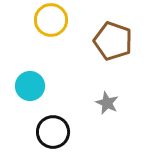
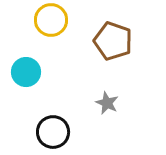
cyan circle: moved 4 px left, 14 px up
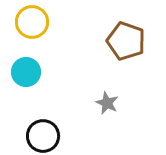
yellow circle: moved 19 px left, 2 px down
brown pentagon: moved 13 px right
black circle: moved 10 px left, 4 px down
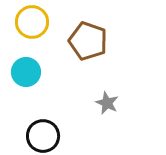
brown pentagon: moved 38 px left
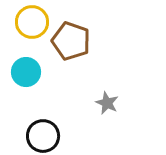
brown pentagon: moved 17 px left
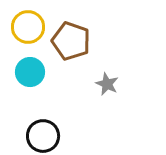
yellow circle: moved 4 px left, 5 px down
cyan circle: moved 4 px right
gray star: moved 19 px up
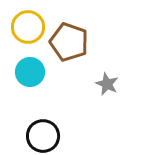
brown pentagon: moved 2 px left, 1 px down
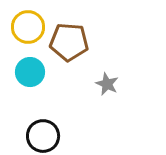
brown pentagon: rotated 15 degrees counterclockwise
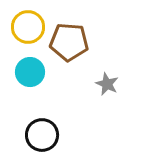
black circle: moved 1 px left, 1 px up
